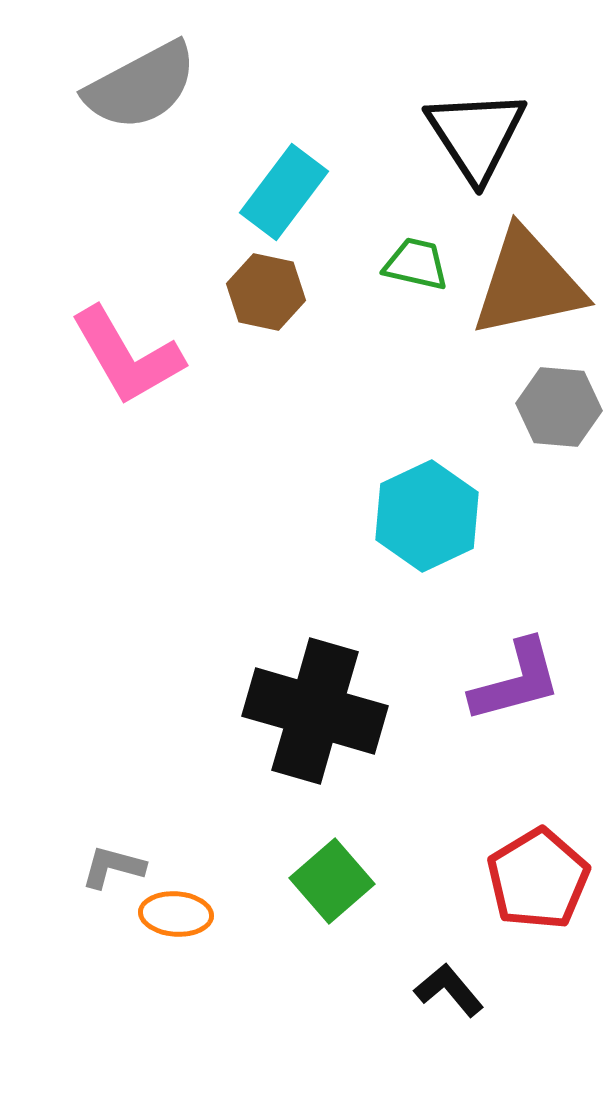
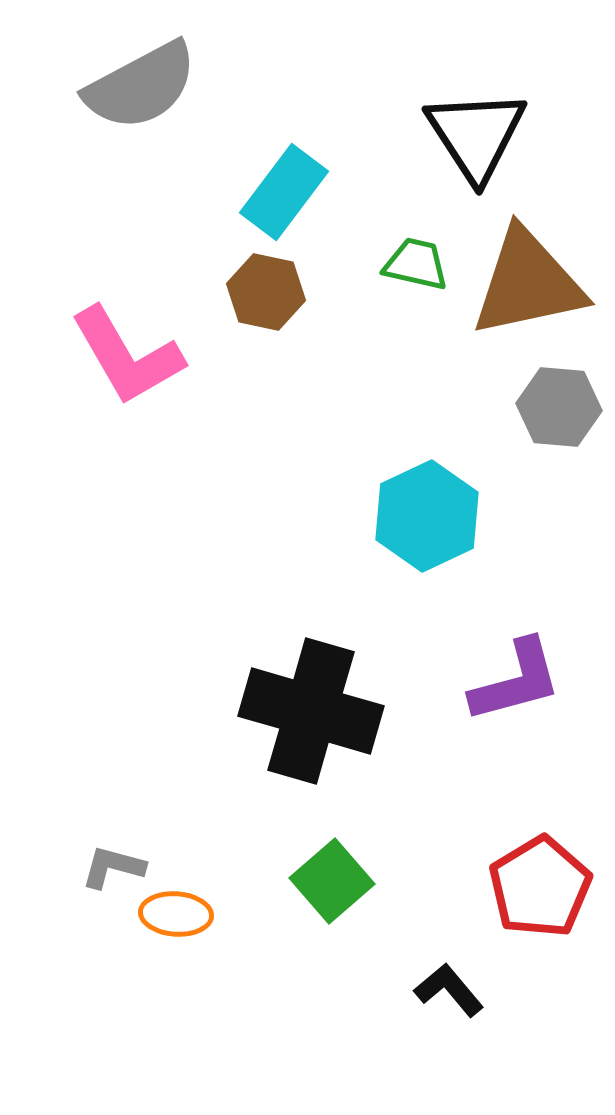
black cross: moved 4 px left
red pentagon: moved 2 px right, 8 px down
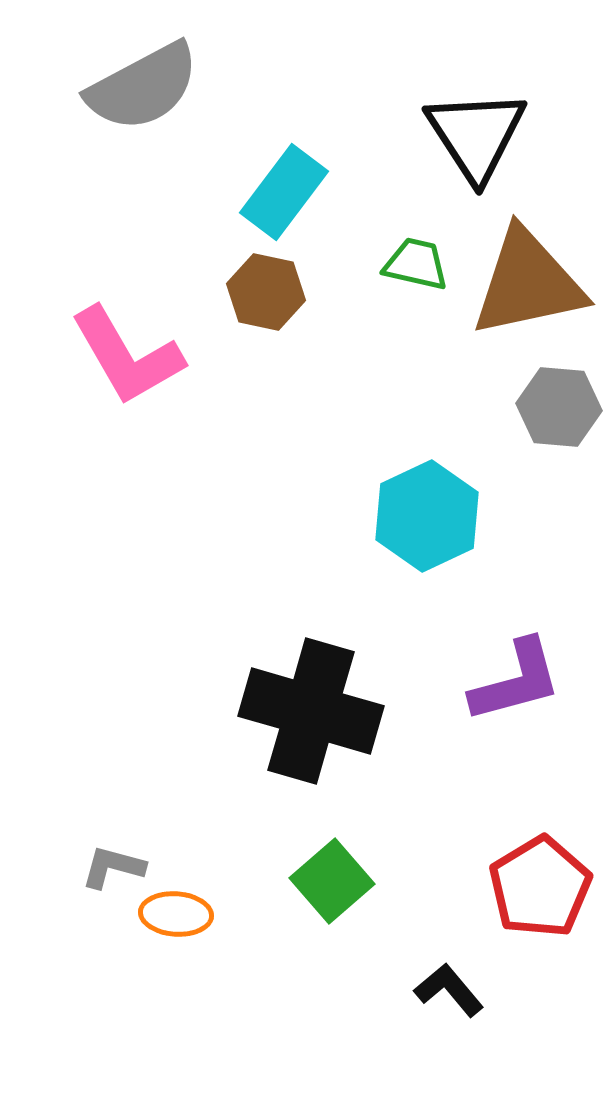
gray semicircle: moved 2 px right, 1 px down
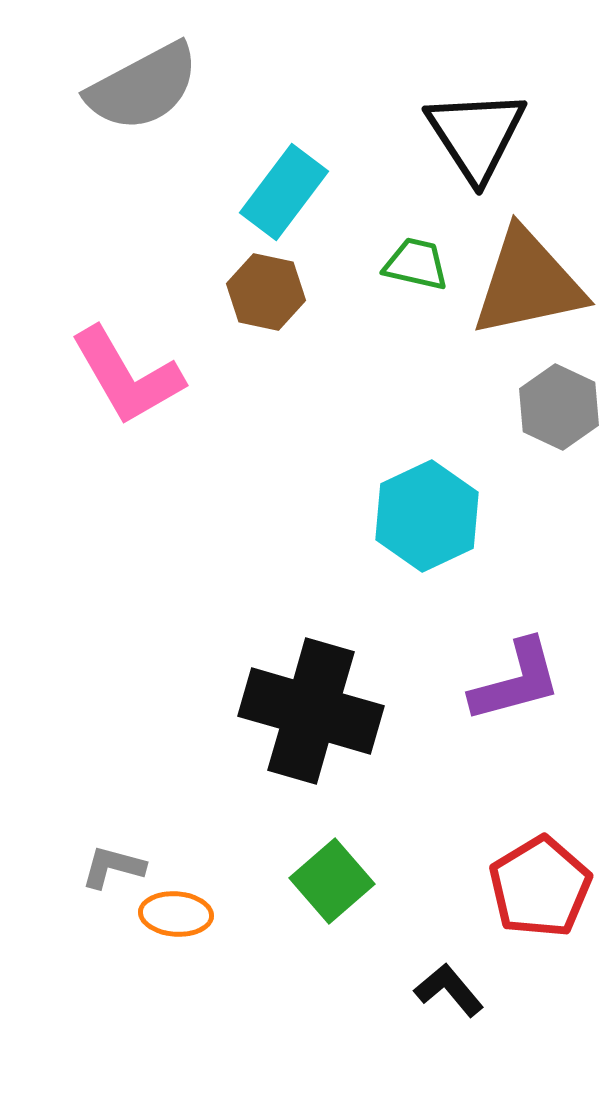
pink L-shape: moved 20 px down
gray hexagon: rotated 20 degrees clockwise
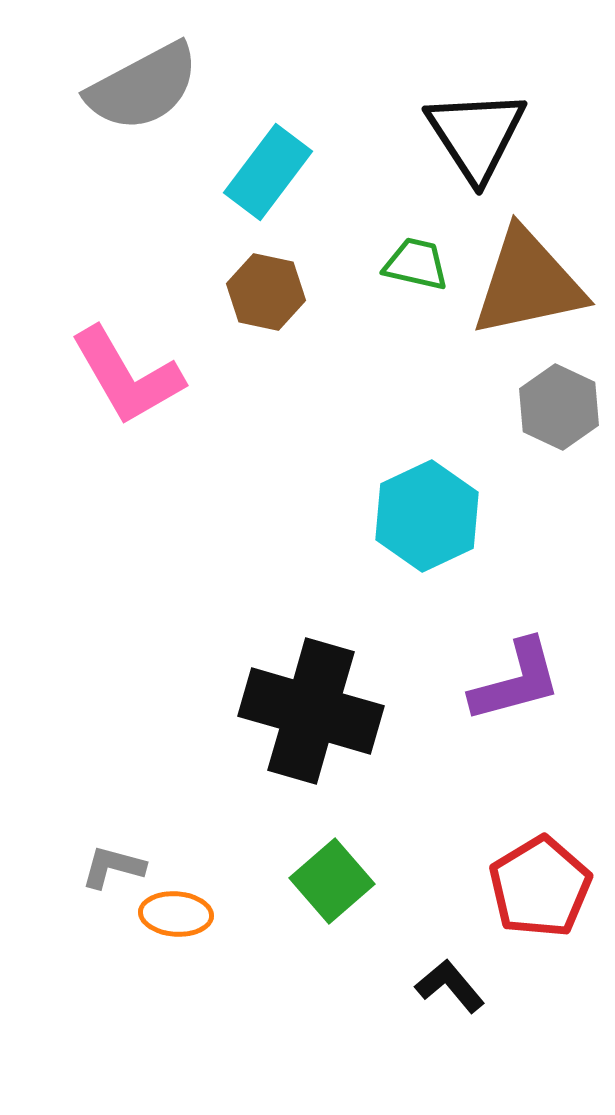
cyan rectangle: moved 16 px left, 20 px up
black L-shape: moved 1 px right, 4 px up
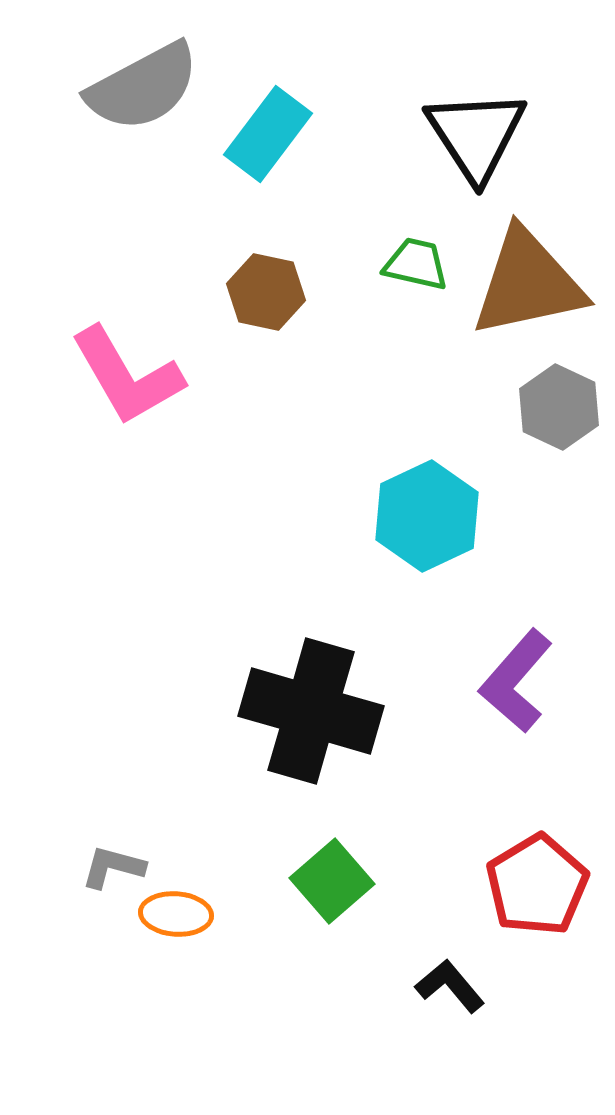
cyan rectangle: moved 38 px up
purple L-shape: rotated 146 degrees clockwise
red pentagon: moved 3 px left, 2 px up
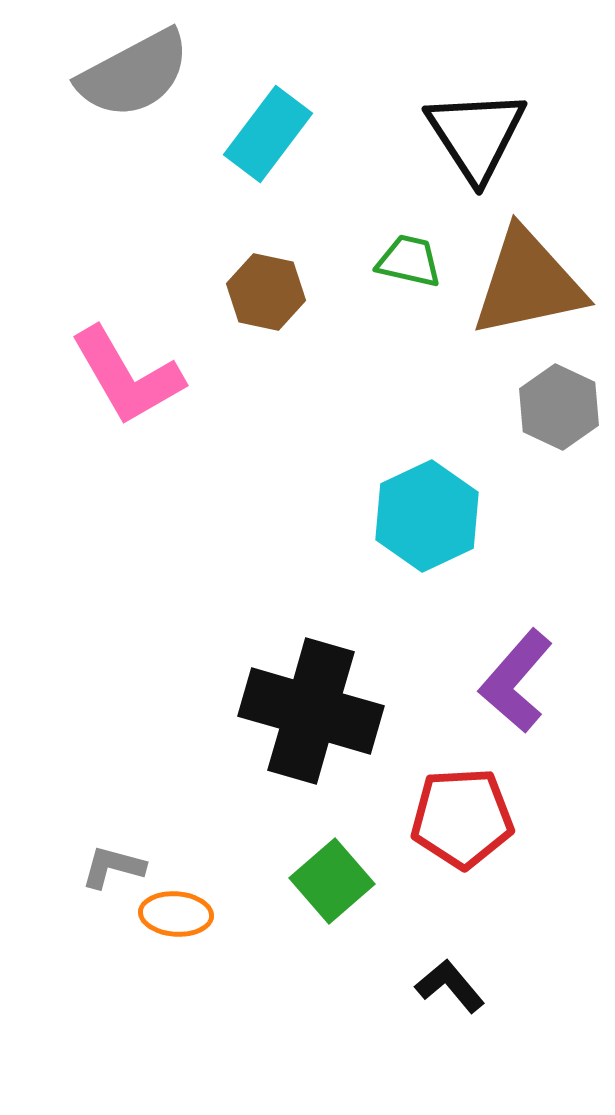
gray semicircle: moved 9 px left, 13 px up
green trapezoid: moved 7 px left, 3 px up
red pentagon: moved 75 px left, 67 px up; rotated 28 degrees clockwise
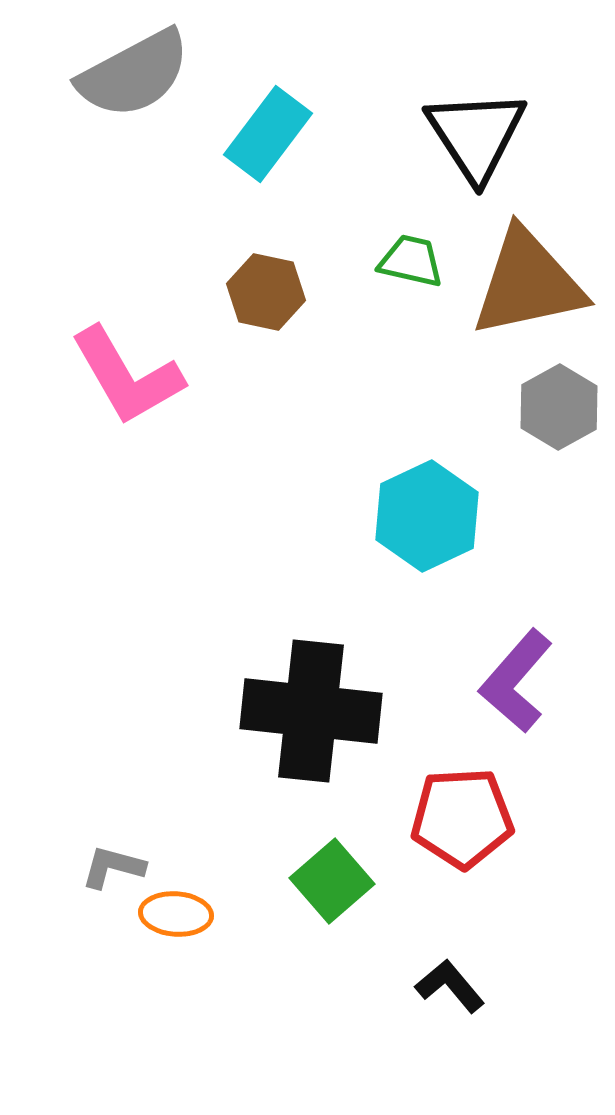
green trapezoid: moved 2 px right
gray hexagon: rotated 6 degrees clockwise
black cross: rotated 10 degrees counterclockwise
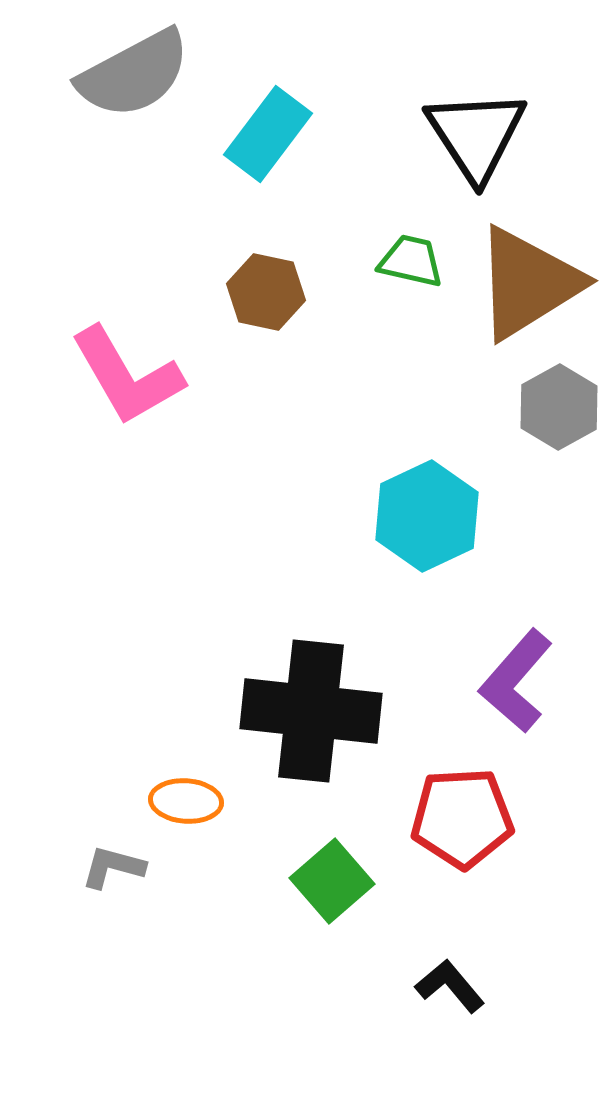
brown triangle: rotated 20 degrees counterclockwise
orange ellipse: moved 10 px right, 113 px up
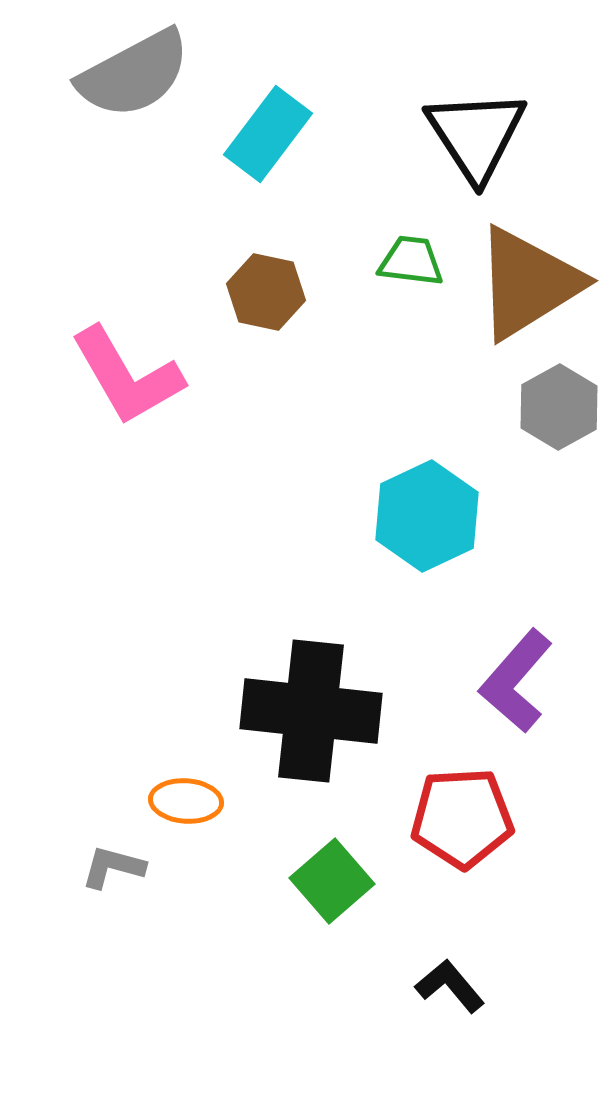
green trapezoid: rotated 6 degrees counterclockwise
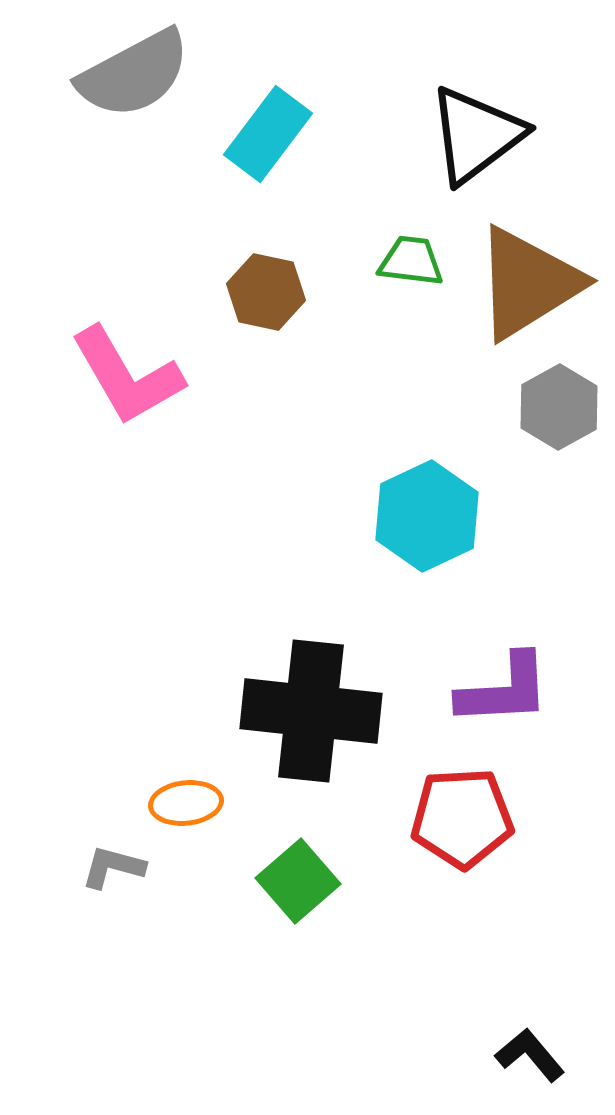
black triangle: rotated 26 degrees clockwise
purple L-shape: moved 12 px left, 9 px down; rotated 134 degrees counterclockwise
orange ellipse: moved 2 px down; rotated 10 degrees counterclockwise
green square: moved 34 px left
black L-shape: moved 80 px right, 69 px down
